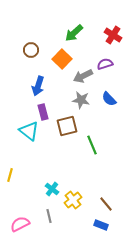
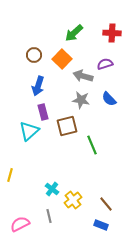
red cross: moved 1 px left, 2 px up; rotated 30 degrees counterclockwise
brown circle: moved 3 px right, 5 px down
gray arrow: rotated 42 degrees clockwise
cyan triangle: rotated 40 degrees clockwise
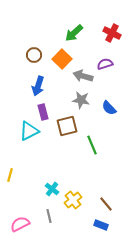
red cross: rotated 24 degrees clockwise
blue semicircle: moved 9 px down
cyan triangle: rotated 15 degrees clockwise
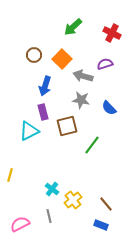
green arrow: moved 1 px left, 6 px up
blue arrow: moved 7 px right
green line: rotated 60 degrees clockwise
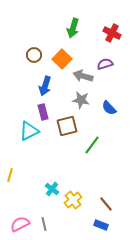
green arrow: moved 1 px down; rotated 30 degrees counterclockwise
gray line: moved 5 px left, 8 px down
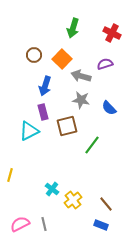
gray arrow: moved 2 px left
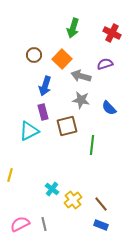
green line: rotated 30 degrees counterclockwise
brown line: moved 5 px left
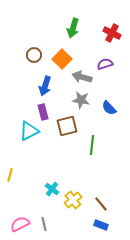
gray arrow: moved 1 px right, 1 px down
